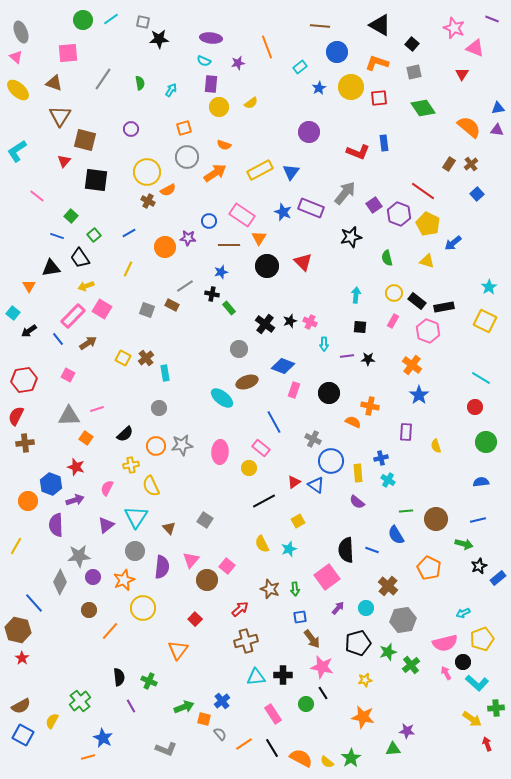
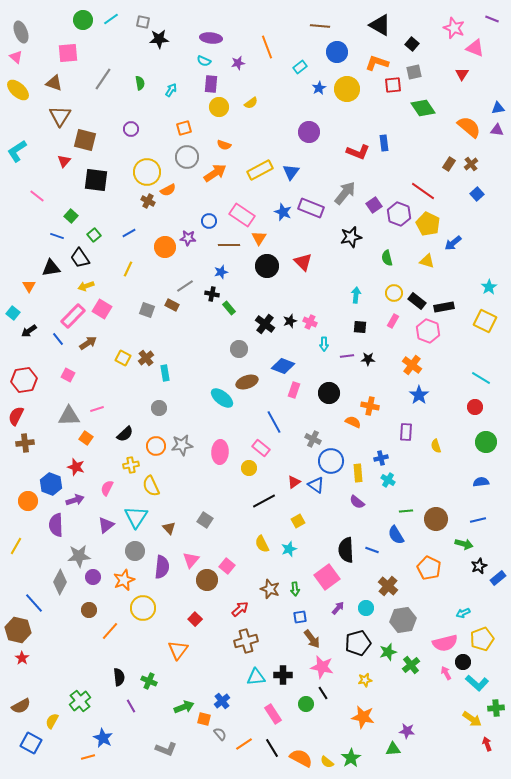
yellow circle at (351, 87): moved 4 px left, 2 px down
red square at (379, 98): moved 14 px right, 13 px up
blue square at (23, 735): moved 8 px right, 8 px down
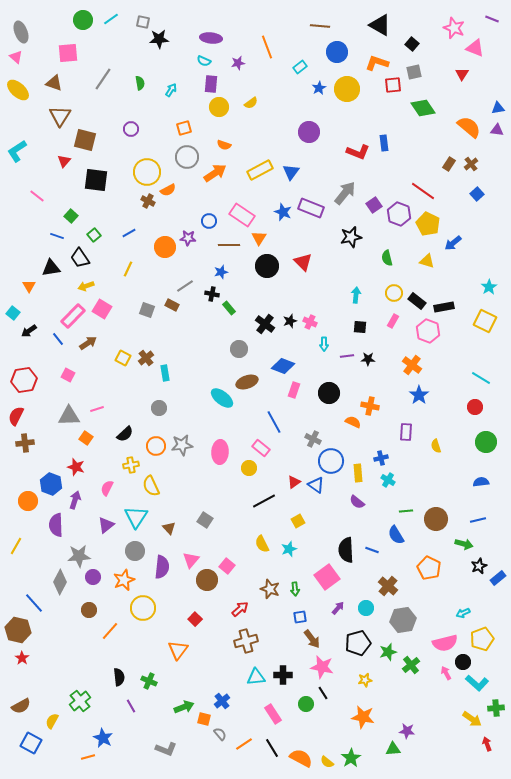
purple arrow at (75, 500): rotated 54 degrees counterclockwise
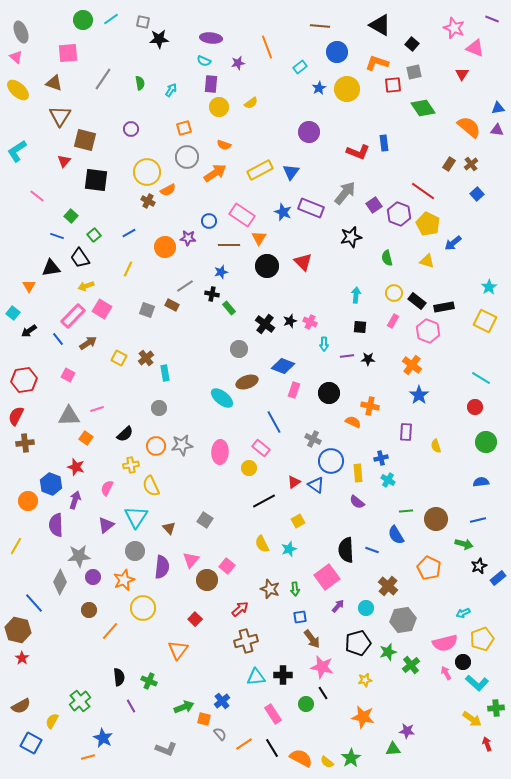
yellow square at (123, 358): moved 4 px left
purple arrow at (338, 608): moved 2 px up
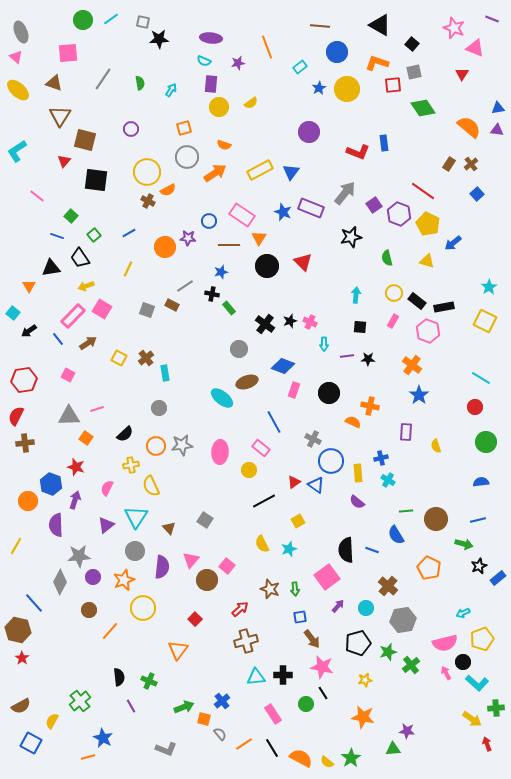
yellow circle at (249, 468): moved 2 px down
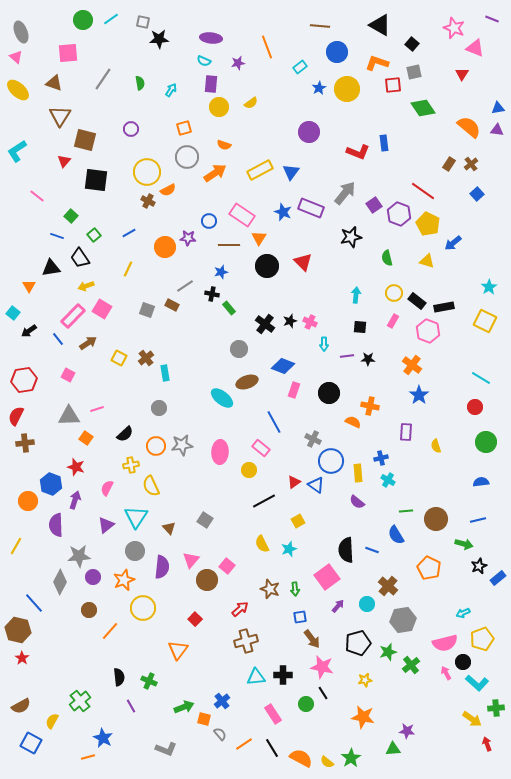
cyan circle at (366, 608): moved 1 px right, 4 px up
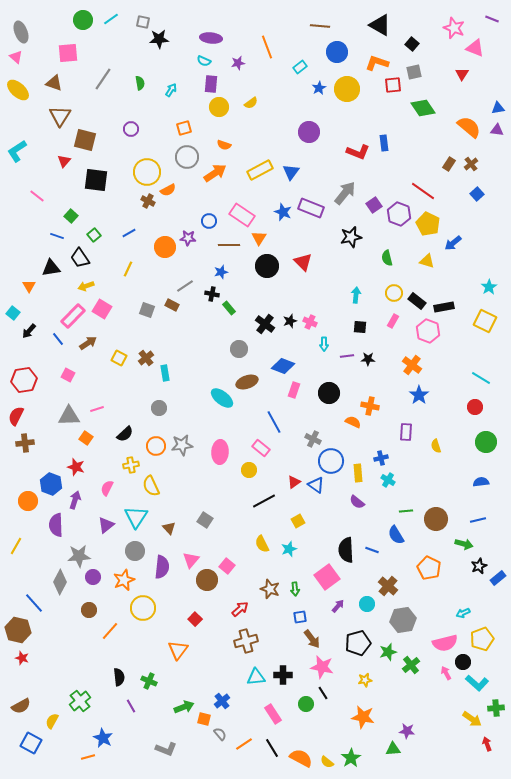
black arrow at (29, 331): rotated 14 degrees counterclockwise
red star at (22, 658): rotated 16 degrees counterclockwise
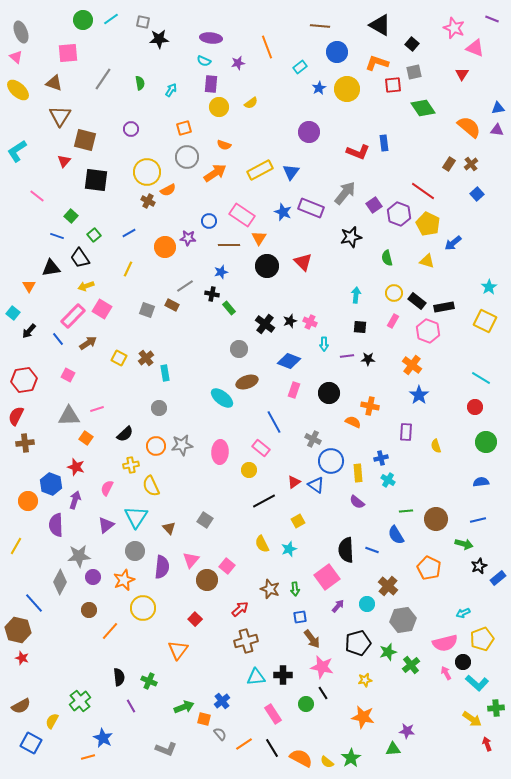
blue diamond at (283, 366): moved 6 px right, 5 px up
